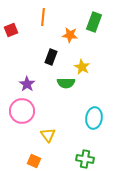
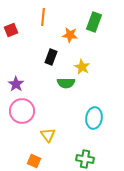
purple star: moved 11 px left
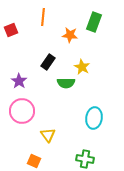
black rectangle: moved 3 px left, 5 px down; rotated 14 degrees clockwise
purple star: moved 3 px right, 3 px up
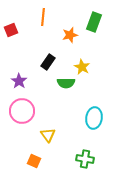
orange star: rotated 21 degrees counterclockwise
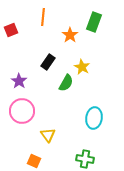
orange star: rotated 21 degrees counterclockwise
green semicircle: rotated 60 degrees counterclockwise
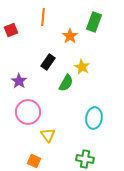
orange star: moved 1 px down
pink circle: moved 6 px right, 1 px down
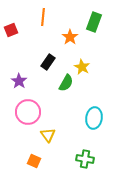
orange star: moved 1 px down
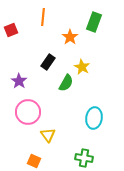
green cross: moved 1 px left, 1 px up
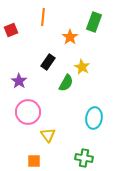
orange square: rotated 24 degrees counterclockwise
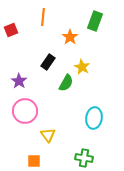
green rectangle: moved 1 px right, 1 px up
pink circle: moved 3 px left, 1 px up
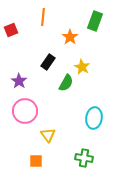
orange square: moved 2 px right
